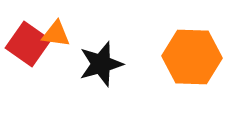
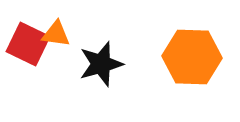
red square: rotated 9 degrees counterclockwise
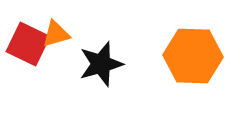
orange triangle: rotated 24 degrees counterclockwise
orange hexagon: moved 1 px right, 1 px up
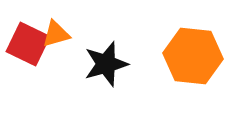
orange hexagon: rotated 4 degrees clockwise
black star: moved 5 px right
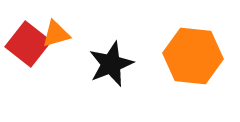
red square: rotated 12 degrees clockwise
black star: moved 5 px right; rotated 6 degrees counterclockwise
